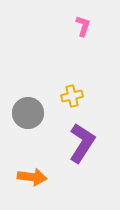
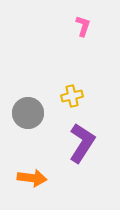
orange arrow: moved 1 px down
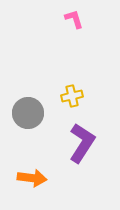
pink L-shape: moved 9 px left, 7 px up; rotated 35 degrees counterclockwise
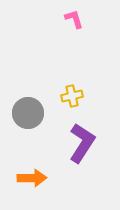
orange arrow: rotated 8 degrees counterclockwise
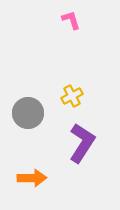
pink L-shape: moved 3 px left, 1 px down
yellow cross: rotated 15 degrees counterclockwise
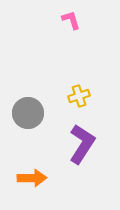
yellow cross: moved 7 px right; rotated 10 degrees clockwise
purple L-shape: moved 1 px down
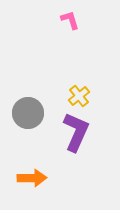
pink L-shape: moved 1 px left
yellow cross: rotated 20 degrees counterclockwise
purple L-shape: moved 6 px left, 12 px up; rotated 9 degrees counterclockwise
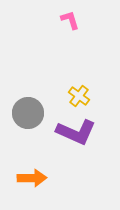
yellow cross: rotated 15 degrees counterclockwise
purple L-shape: rotated 90 degrees clockwise
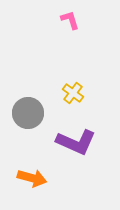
yellow cross: moved 6 px left, 3 px up
purple L-shape: moved 10 px down
orange arrow: rotated 16 degrees clockwise
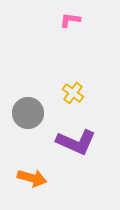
pink L-shape: rotated 65 degrees counterclockwise
